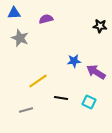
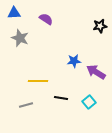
purple semicircle: rotated 48 degrees clockwise
black star: rotated 16 degrees counterclockwise
yellow line: rotated 36 degrees clockwise
cyan square: rotated 24 degrees clockwise
gray line: moved 5 px up
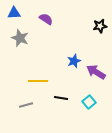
blue star: rotated 16 degrees counterclockwise
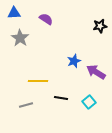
gray star: rotated 12 degrees clockwise
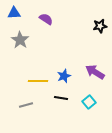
gray star: moved 2 px down
blue star: moved 10 px left, 15 px down
purple arrow: moved 1 px left
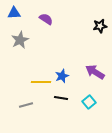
gray star: rotated 12 degrees clockwise
blue star: moved 2 px left
yellow line: moved 3 px right, 1 px down
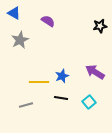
blue triangle: rotated 32 degrees clockwise
purple semicircle: moved 2 px right, 2 px down
yellow line: moved 2 px left
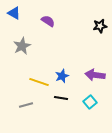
gray star: moved 2 px right, 6 px down
purple arrow: moved 3 px down; rotated 24 degrees counterclockwise
yellow line: rotated 18 degrees clockwise
cyan square: moved 1 px right
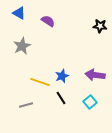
blue triangle: moved 5 px right
black star: rotated 16 degrees clockwise
yellow line: moved 1 px right
black line: rotated 48 degrees clockwise
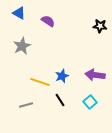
black line: moved 1 px left, 2 px down
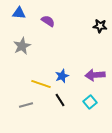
blue triangle: rotated 24 degrees counterclockwise
purple arrow: rotated 12 degrees counterclockwise
yellow line: moved 1 px right, 2 px down
